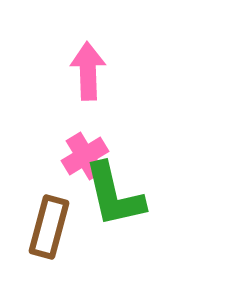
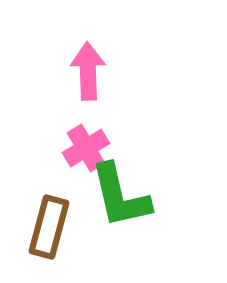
pink cross: moved 1 px right, 8 px up
green L-shape: moved 6 px right, 1 px down
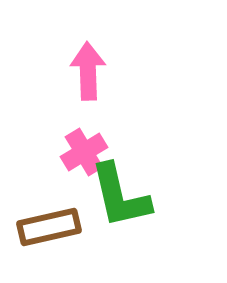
pink cross: moved 2 px left, 4 px down
brown rectangle: rotated 62 degrees clockwise
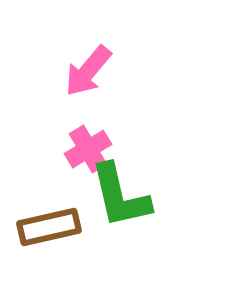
pink arrow: rotated 138 degrees counterclockwise
pink cross: moved 4 px right, 3 px up
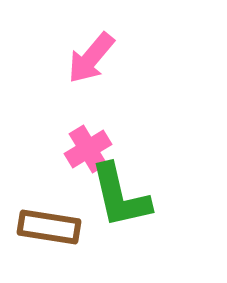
pink arrow: moved 3 px right, 13 px up
brown rectangle: rotated 22 degrees clockwise
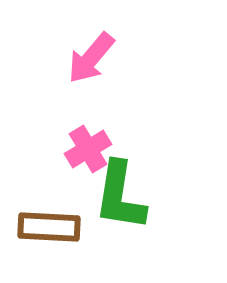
green L-shape: rotated 22 degrees clockwise
brown rectangle: rotated 6 degrees counterclockwise
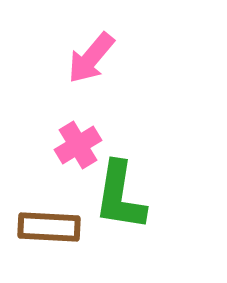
pink cross: moved 10 px left, 4 px up
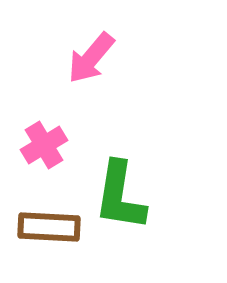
pink cross: moved 34 px left
